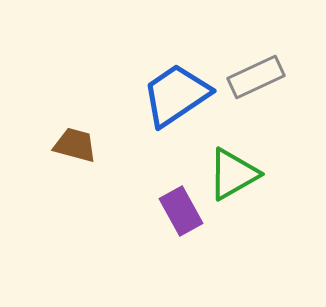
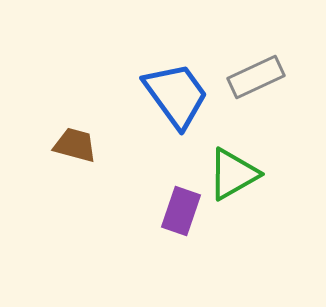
blue trapezoid: rotated 88 degrees clockwise
purple rectangle: rotated 48 degrees clockwise
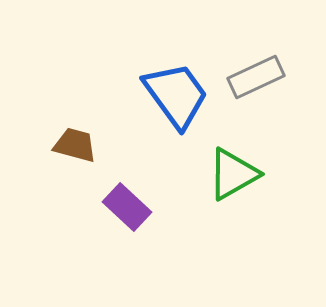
purple rectangle: moved 54 px left, 4 px up; rotated 66 degrees counterclockwise
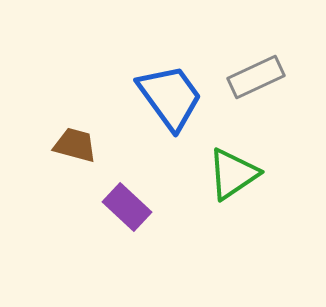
blue trapezoid: moved 6 px left, 2 px down
green triangle: rotated 4 degrees counterclockwise
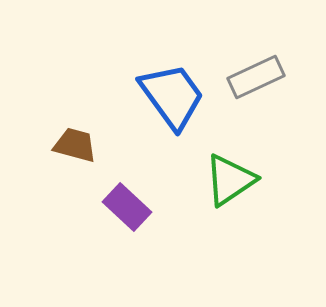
blue trapezoid: moved 2 px right, 1 px up
green triangle: moved 3 px left, 6 px down
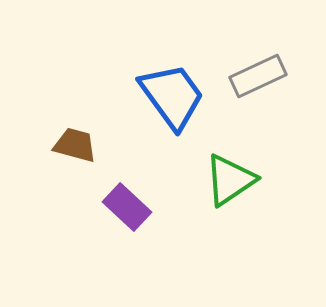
gray rectangle: moved 2 px right, 1 px up
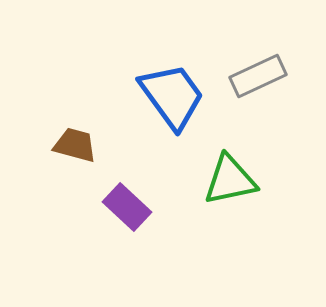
green triangle: rotated 22 degrees clockwise
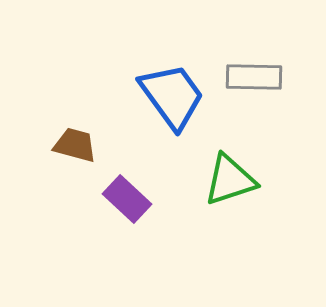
gray rectangle: moved 4 px left, 1 px down; rotated 26 degrees clockwise
green triangle: rotated 6 degrees counterclockwise
purple rectangle: moved 8 px up
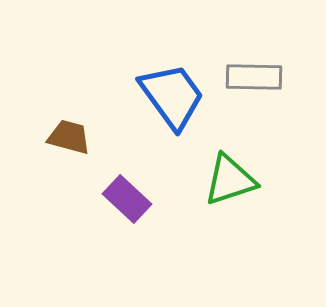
brown trapezoid: moved 6 px left, 8 px up
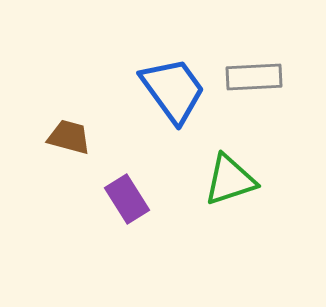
gray rectangle: rotated 4 degrees counterclockwise
blue trapezoid: moved 1 px right, 6 px up
purple rectangle: rotated 15 degrees clockwise
